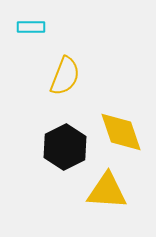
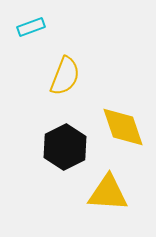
cyan rectangle: rotated 20 degrees counterclockwise
yellow diamond: moved 2 px right, 5 px up
yellow triangle: moved 1 px right, 2 px down
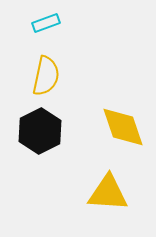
cyan rectangle: moved 15 px right, 4 px up
yellow semicircle: moved 19 px left; rotated 9 degrees counterclockwise
black hexagon: moved 25 px left, 16 px up
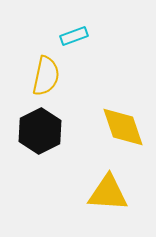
cyan rectangle: moved 28 px right, 13 px down
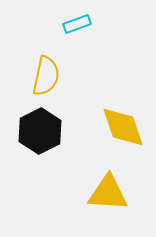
cyan rectangle: moved 3 px right, 12 px up
